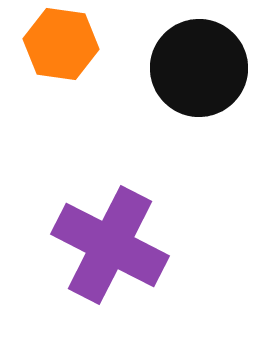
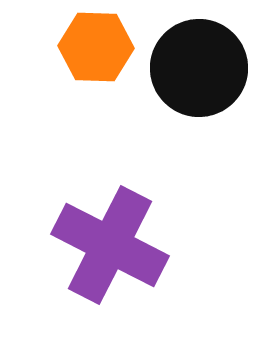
orange hexagon: moved 35 px right, 3 px down; rotated 6 degrees counterclockwise
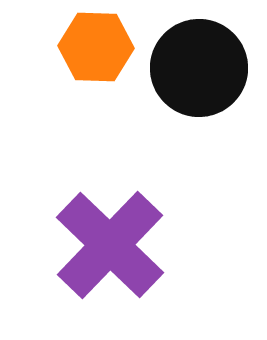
purple cross: rotated 17 degrees clockwise
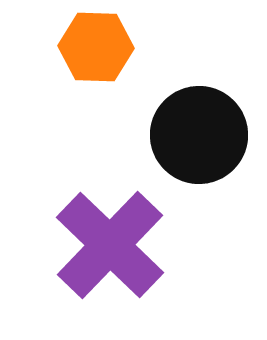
black circle: moved 67 px down
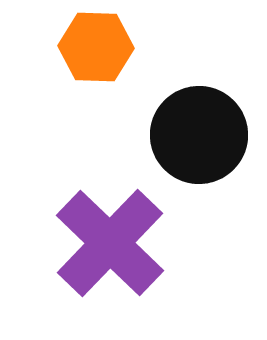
purple cross: moved 2 px up
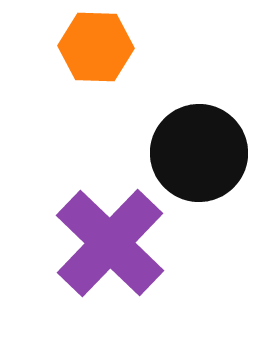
black circle: moved 18 px down
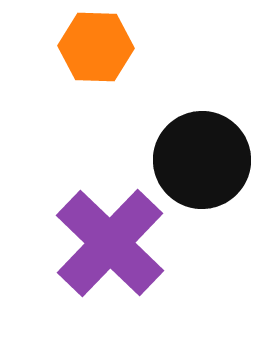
black circle: moved 3 px right, 7 px down
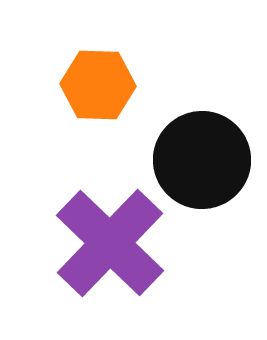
orange hexagon: moved 2 px right, 38 px down
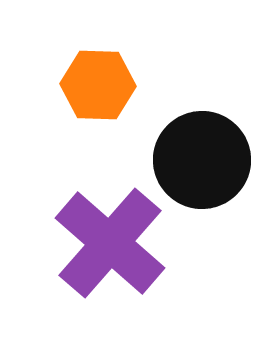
purple cross: rotated 3 degrees counterclockwise
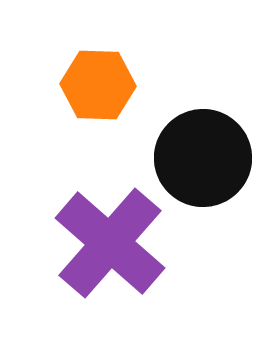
black circle: moved 1 px right, 2 px up
